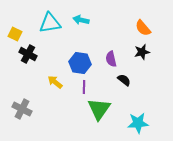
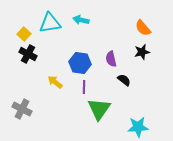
yellow square: moved 9 px right; rotated 16 degrees clockwise
cyan star: moved 4 px down
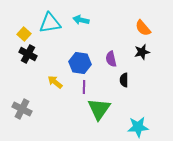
black semicircle: rotated 128 degrees counterclockwise
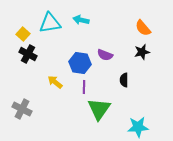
yellow square: moved 1 px left
purple semicircle: moved 6 px left, 4 px up; rotated 56 degrees counterclockwise
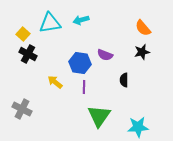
cyan arrow: rotated 28 degrees counterclockwise
green triangle: moved 7 px down
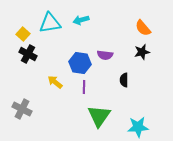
purple semicircle: rotated 14 degrees counterclockwise
